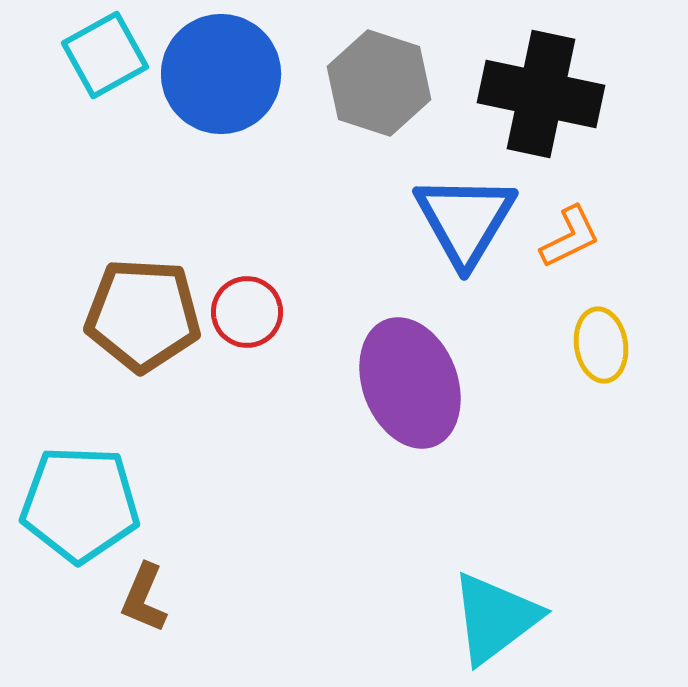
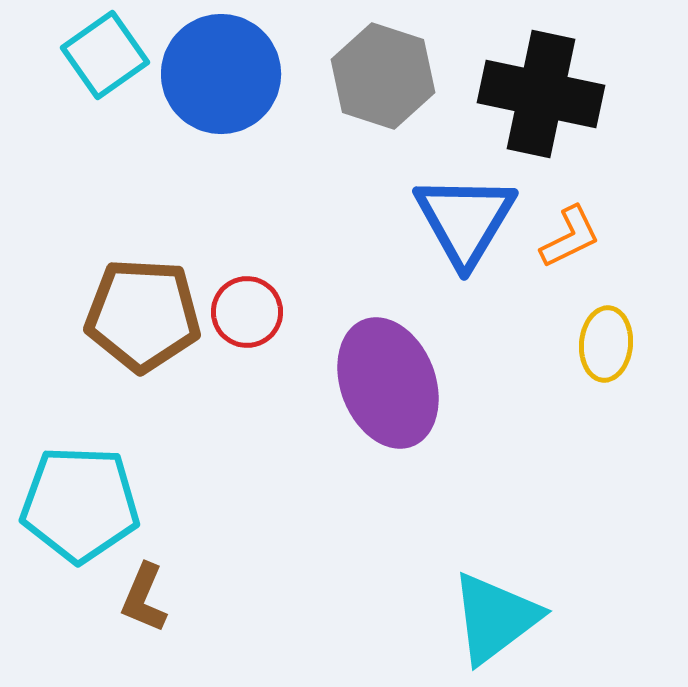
cyan square: rotated 6 degrees counterclockwise
gray hexagon: moved 4 px right, 7 px up
yellow ellipse: moved 5 px right, 1 px up; rotated 14 degrees clockwise
purple ellipse: moved 22 px left
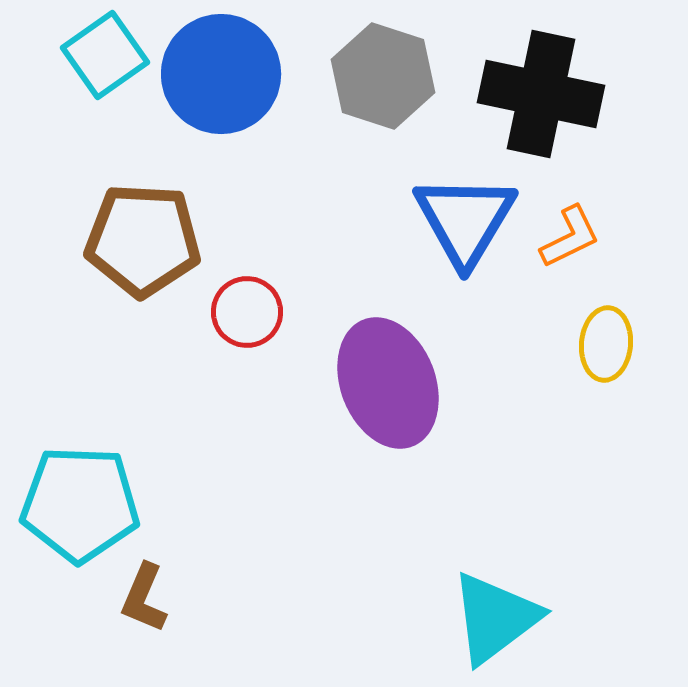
brown pentagon: moved 75 px up
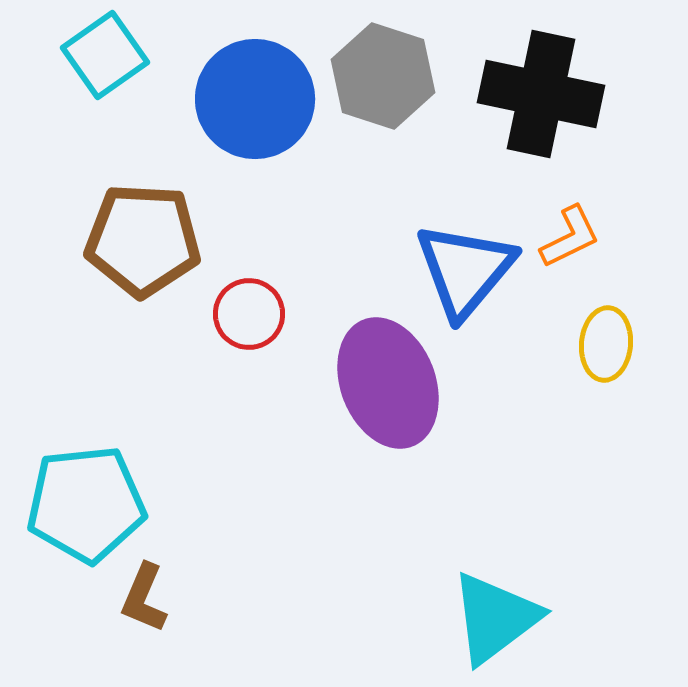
blue circle: moved 34 px right, 25 px down
blue triangle: moved 50 px down; rotated 9 degrees clockwise
red circle: moved 2 px right, 2 px down
cyan pentagon: moved 6 px right; rotated 8 degrees counterclockwise
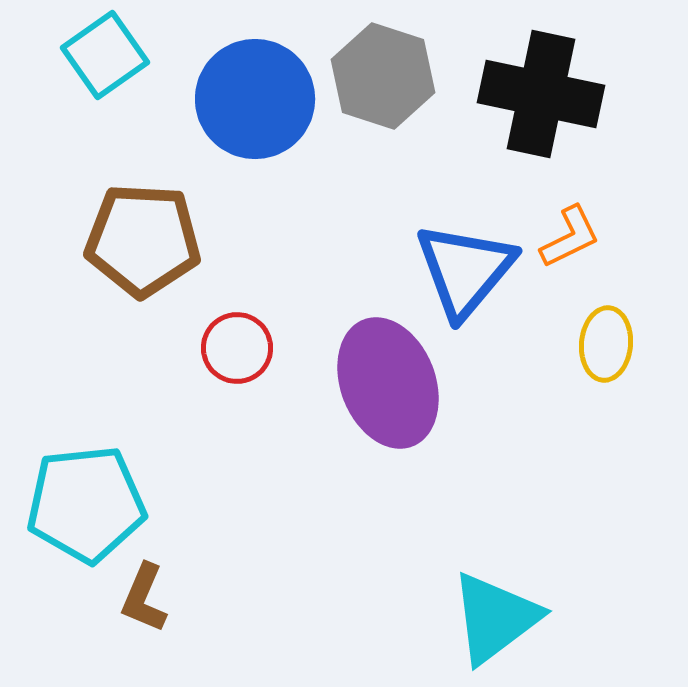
red circle: moved 12 px left, 34 px down
